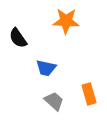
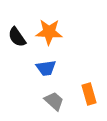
orange star: moved 17 px left, 11 px down
black semicircle: moved 1 px left, 1 px up
blue trapezoid: rotated 20 degrees counterclockwise
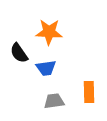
black semicircle: moved 2 px right, 16 px down
orange rectangle: moved 2 px up; rotated 15 degrees clockwise
gray trapezoid: rotated 50 degrees counterclockwise
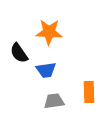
blue trapezoid: moved 2 px down
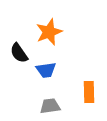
orange star: rotated 24 degrees counterclockwise
gray trapezoid: moved 4 px left, 5 px down
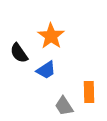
orange star: moved 2 px right, 4 px down; rotated 16 degrees counterclockwise
blue trapezoid: rotated 25 degrees counterclockwise
gray trapezoid: moved 14 px right; rotated 115 degrees counterclockwise
